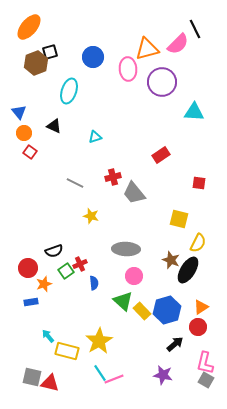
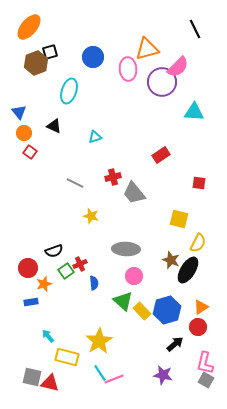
pink semicircle at (178, 44): moved 23 px down
yellow rectangle at (67, 351): moved 6 px down
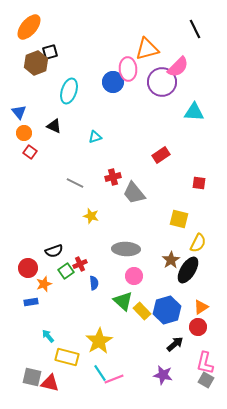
blue circle at (93, 57): moved 20 px right, 25 px down
brown star at (171, 260): rotated 18 degrees clockwise
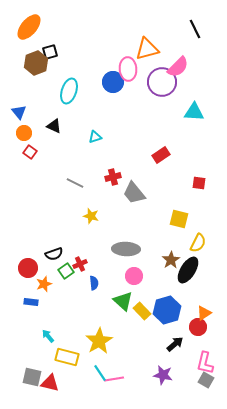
black semicircle at (54, 251): moved 3 px down
blue rectangle at (31, 302): rotated 16 degrees clockwise
orange triangle at (201, 307): moved 3 px right, 6 px down
pink line at (114, 379): rotated 12 degrees clockwise
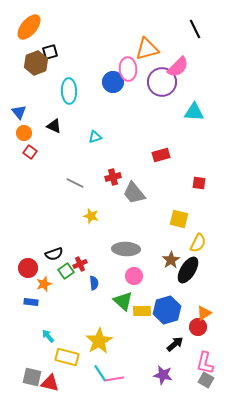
cyan ellipse at (69, 91): rotated 20 degrees counterclockwise
red rectangle at (161, 155): rotated 18 degrees clockwise
yellow rectangle at (142, 311): rotated 48 degrees counterclockwise
